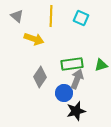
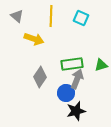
blue circle: moved 2 px right
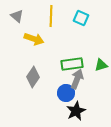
gray diamond: moved 7 px left
black star: rotated 12 degrees counterclockwise
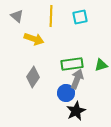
cyan square: moved 1 px left, 1 px up; rotated 35 degrees counterclockwise
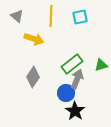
green rectangle: rotated 30 degrees counterclockwise
black star: moved 1 px left; rotated 12 degrees counterclockwise
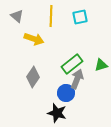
black star: moved 18 px left, 2 px down; rotated 18 degrees counterclockwise
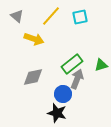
yellow line: rotated 40 degrees clockwise
gray diamond: rotated 45 degrees clockwise
blue circle: moved 3 px left, 1 px down
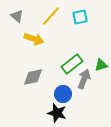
gray arrow: moved 7 px right
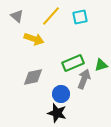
green rectangle: moved 1 px right, 1 px up; rotated 15 degrees clockwise
blue circle: moved 2 px left
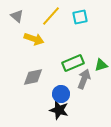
black star: moved 2 px right, 3 px up
